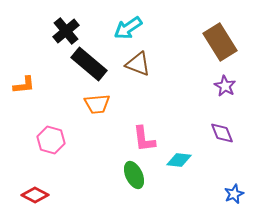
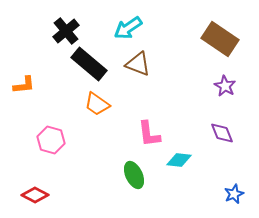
brown rectangle: moved 3 px up; rotated 24 degrees counterclockwise
orange trapezoid: rotated 40 degrees clockwise
pink L-shape: moved 5 px right, 5 px up
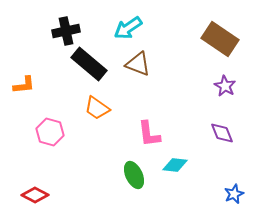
black cross: rotated 28 degrees clockwise
orange trapezoid: moved 4 px down
pink hexagon: moved 1 px left, 8 px up
cyan diamond: moved 4 px left, 5 px down
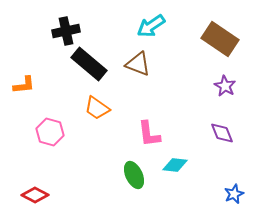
cyan arrow: moved 23 px right, 2 px up
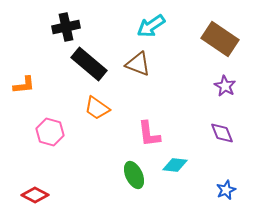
black cross: moved 4 px up
blue star: moved 8 px left, 4 px up
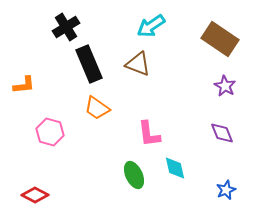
black cross: rotated 20 degrees counterclockwise
black rectangle: rotated 27 degrees clockwise
cyan diamond: moved 3 px down; rotated 70 degrees clockwise
